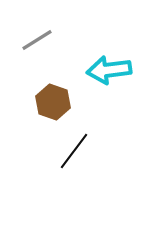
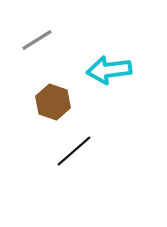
black line: rotated 12 degrees clockwise
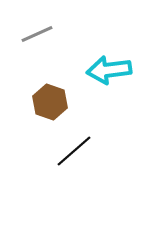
gray line: moved 6 px up; rotated 8 degrees clockwise
brown hexagon: moved 3 px left
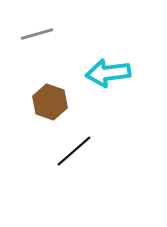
gray line: rotated 8 degrees clockwise
cyan arrow: moved 1 px left, 3 px down
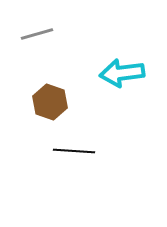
cyan arrow: moved 14 px right
black line: rotated 45 degrees clockwise
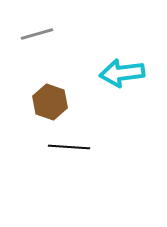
black line: moved 5 px left, 4 px up
